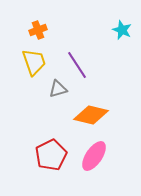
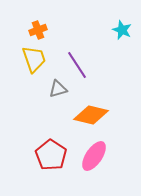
yellow trapezoid: moved 3 px up
red pentagon: rotated 12 degrees counterclockwise
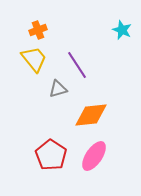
yellow trapezoid: rotated 20 degrees counterclockwise
orange diamond: rotated 20 degrees counterclockwise
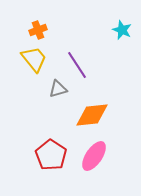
orange diamond: moved 1 px right
